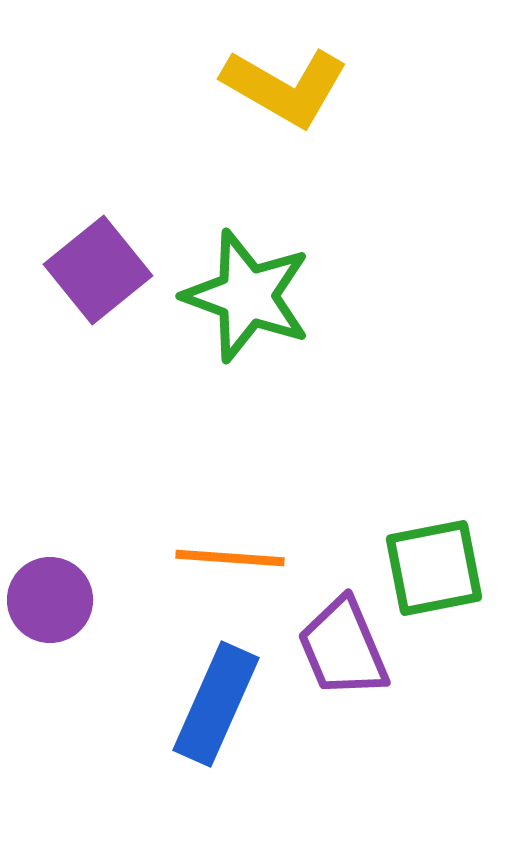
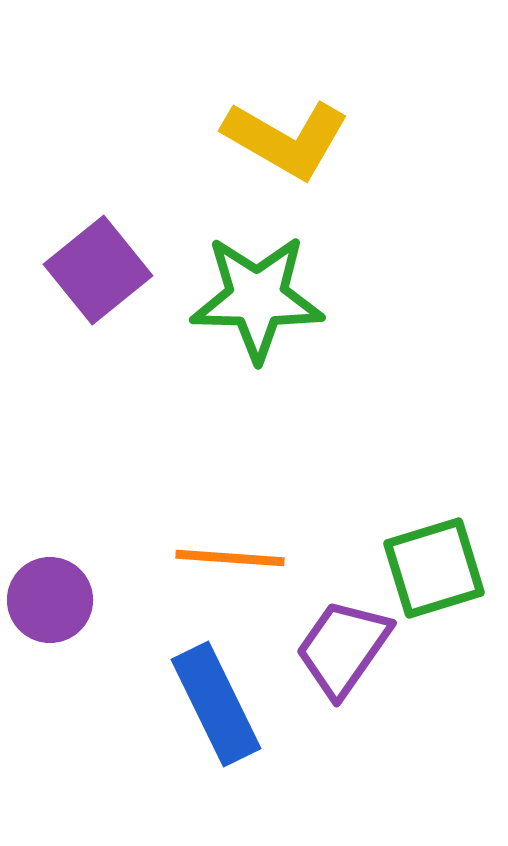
yellow L-shape: moved 1 px right, 52 px down
green star: moved 10 px right, 2 px down; rotated 19 degrees counterclockwise
green square: rotated 6 degrees counterclockwise
purple trapezoid: rotated 58 degrees clockwise
blue rectangle: rotated 50 degrees counterclockwise
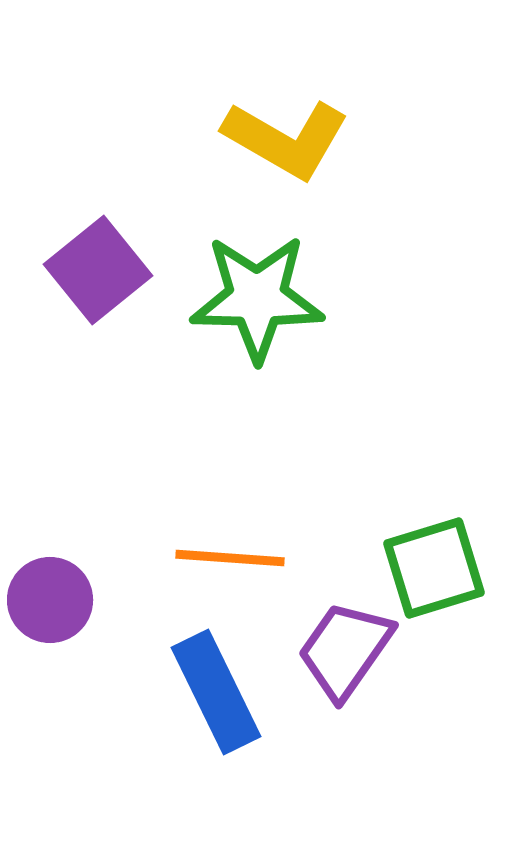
purple trapezoid: moved 2 px right, 2 px down
blue rectangle: moved 12 px up
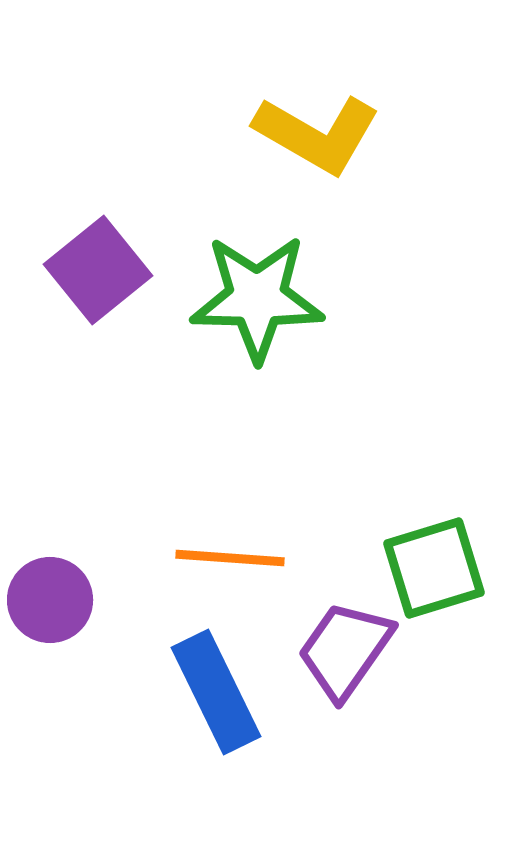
yellow L-shape: moved 31 px right, 5 px up
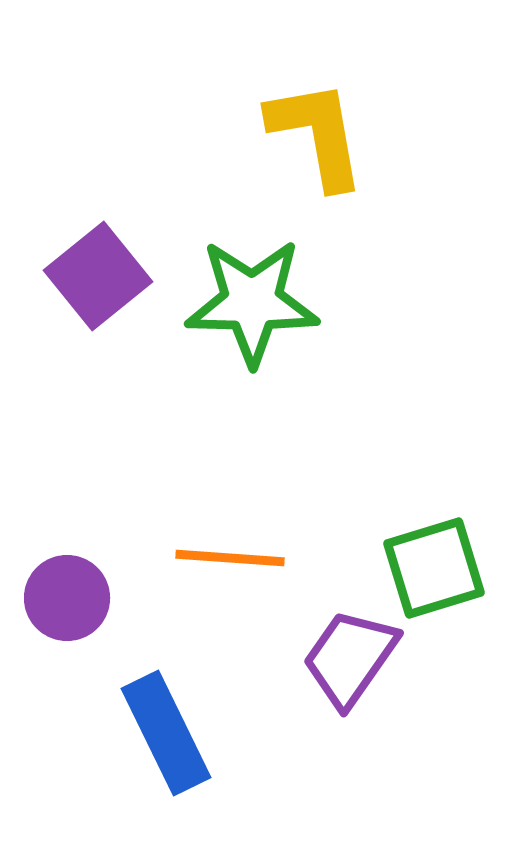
yellow L-shape: rotated 130 degrees counterclockwise
purple square: moved 6 px down
green star: moved 5 px left, 4 px down
purple circle: moved 17 px right, 2 px up
purple trapezoid: moved 5 px right, 8 px down
blue rectangle: moved 50 px left, 41 px down
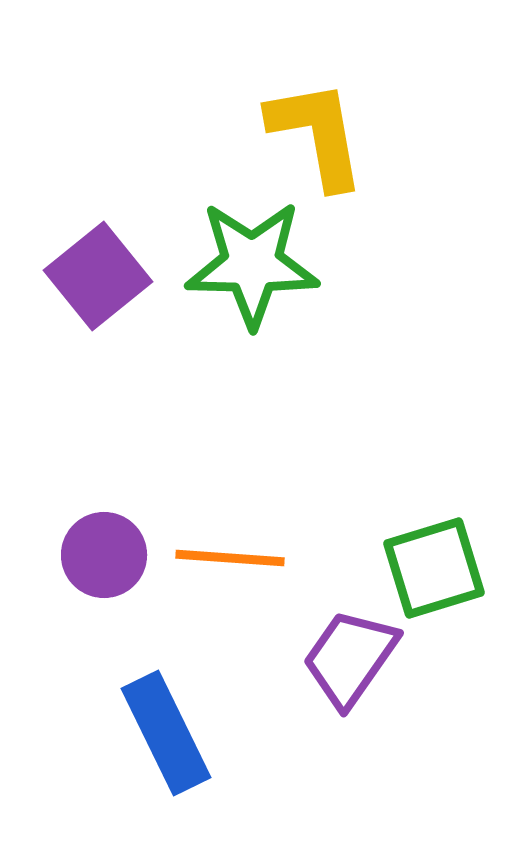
green star: moved 38 px up
purple circle: moved 37 px right, 43 px up
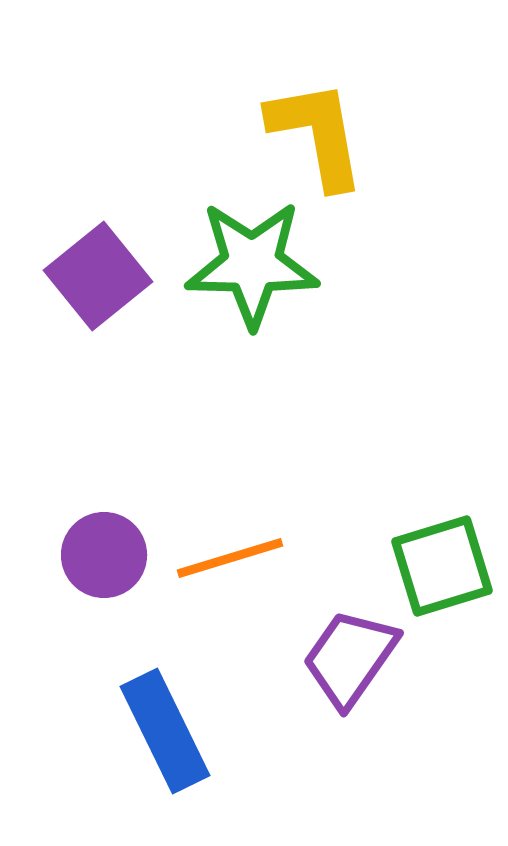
orange line: rotated 21 degrees counterclockwise
green square: moved 8 px right, 2 px up
blue rectangle: moved 1 px left, 2 px up
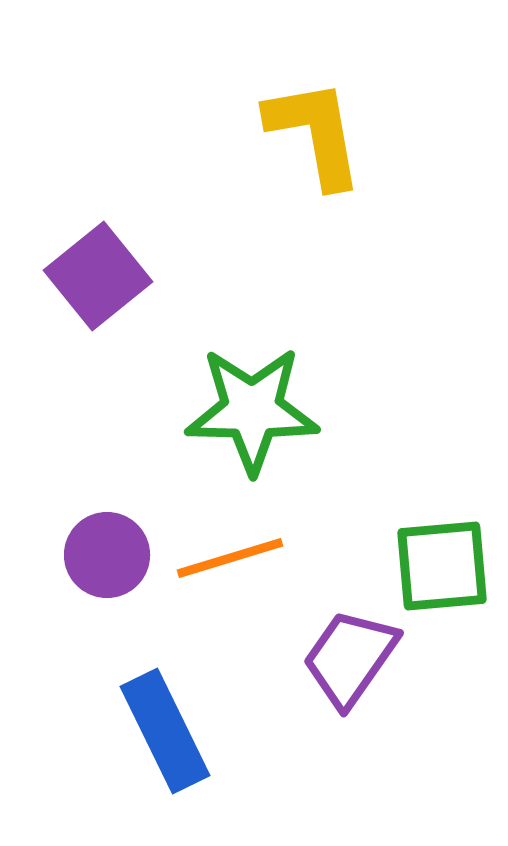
yellow L-shape: moved 2 px left, 1 px up
green star: moved 146 px down
purple circle: moved 3 px right
green square: rotated 12 degrees clockwise
